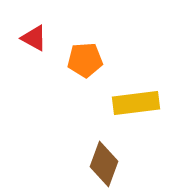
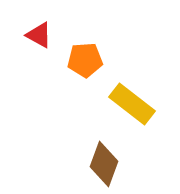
red triangle: moved 5 px right, 3 px up
yellow rectangle: moved 4 px left, 1 px down; rotated 45 degrees clockwise
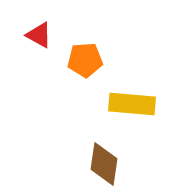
yellow rectangle: rotated 33 degrees counterclockwise
brown diamond: rotated 12 degrees counterclockwise
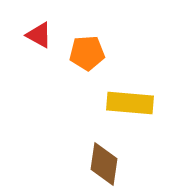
orange pentagon: moved 2 px right, 7 px up
yellow rectangle: moved 2 px left, 1 px up
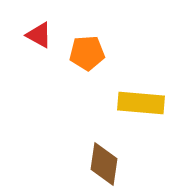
yellow rectangle: moved 11 px right
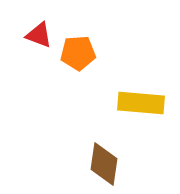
red triangle: rotated 8 degrees counterclockwise
orange pentagon: moved 9 px left
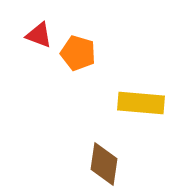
orange pentagon: rotated 20 degrees clockwise
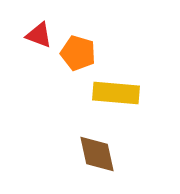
yellow rectangle: moved 25 px left, 10 px up
brown diamond: moved 7 px left, 10 px up; rotated 21 degrees counterclockwise
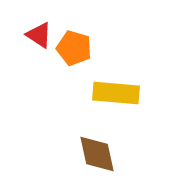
red triangle: rotated 12 degrees clockwise
orange pentagon: moved 4 px left, 5 px up
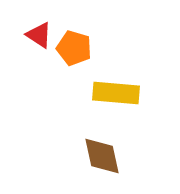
brown diamond: moved 5 px right, 2 px down
